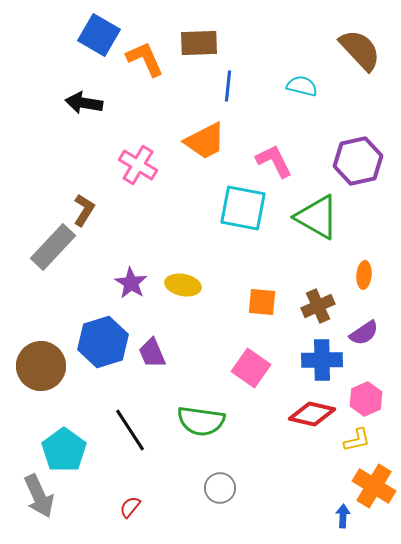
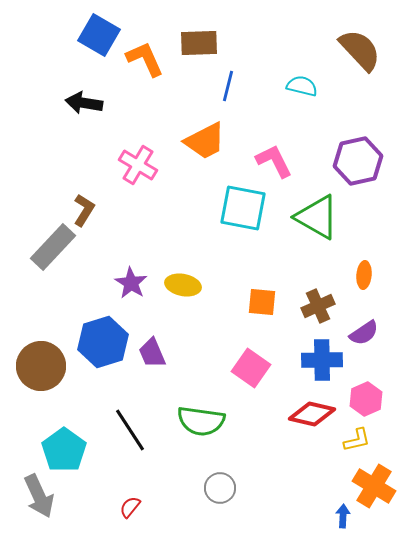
blue line: rotated 8 degrees clockwise
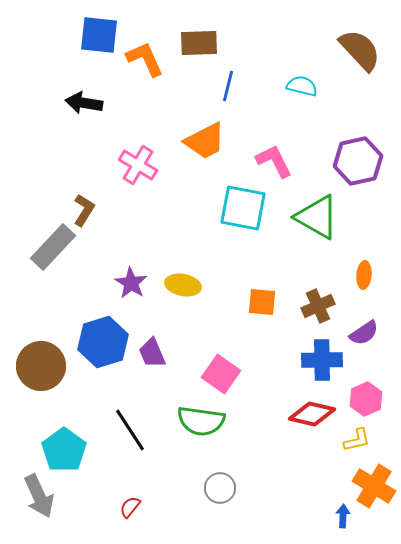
blue square: rotated 24 degrees counterclockwise
pink square: moved 30 px left, 6 px down
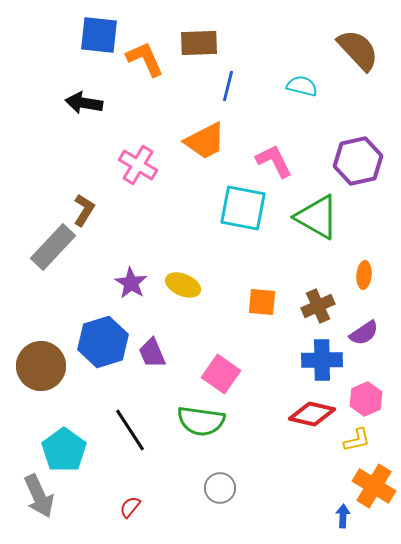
brown semicircle: moved 2 px left
yellow ellipse: rotated 12 degrees clockwise
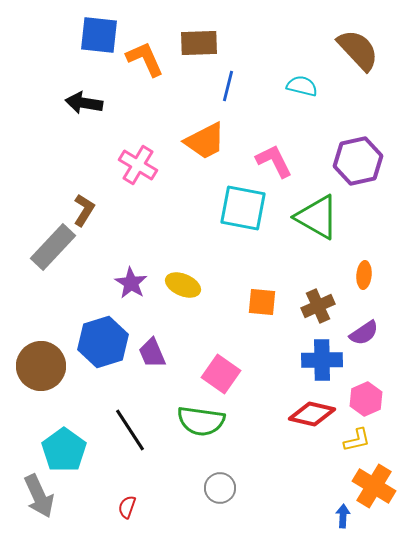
red semicircle: moved 3 px left; rotated 20 degrees counterclockwise
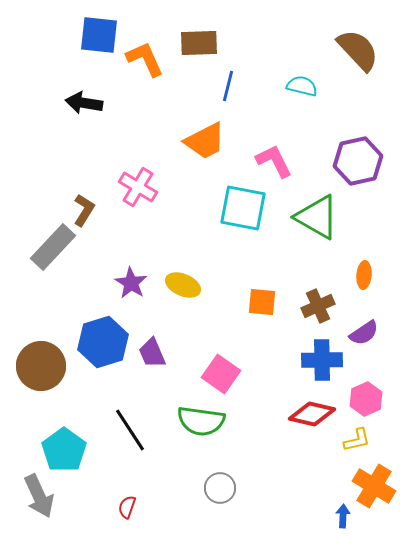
pink cross: moved 22 px down
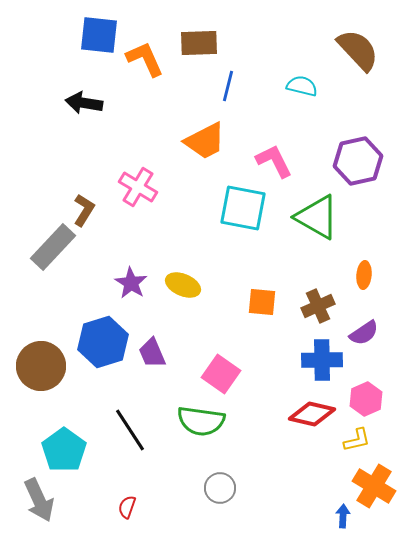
gray arrow: moved 4 px down
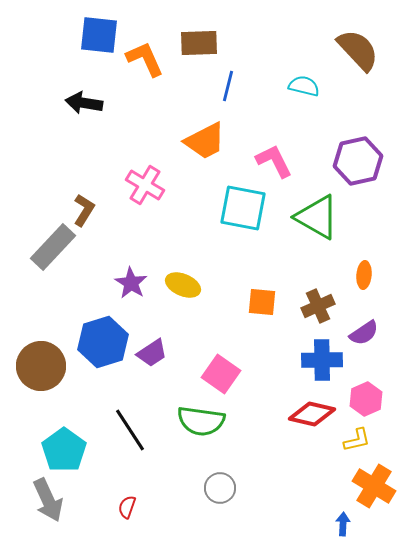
cyan semicircle: moved 2 px right
pink cross: moved 7 px right, 2 px up
purple trapezoid: rotated 100 degrees counterclockwise
gray arrow: moved 9 px right
blue arrow: moved 8 px down
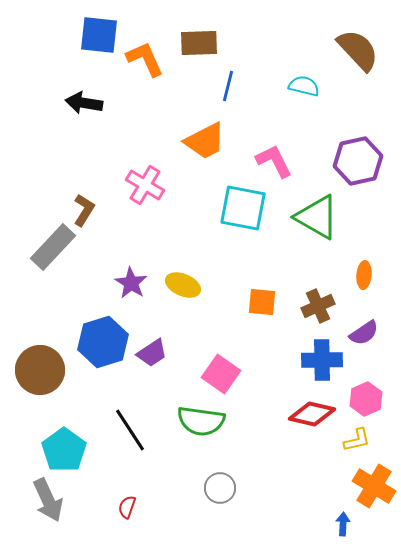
brown circle: moved 1 px left, 4 px down
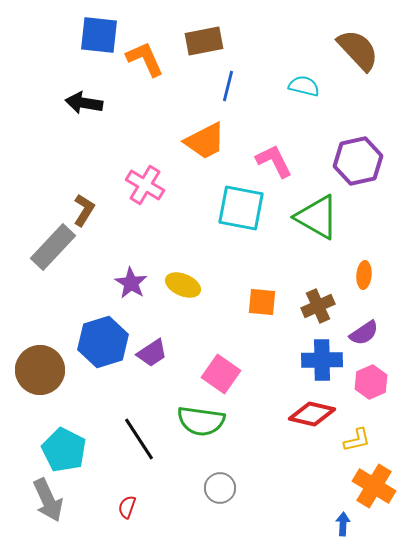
brown rectangle: moved 5 px right, 2 px up; rotated 9 degrees counterclockwise
cyan square: moved 2 px left
pink hexagon: moved 5 px right, 17 px up
black line: moved 9 px right, 9 px down
cyan pentagon: rotated 9 degrees counterclockwise
